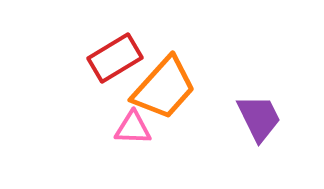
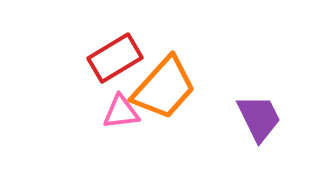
pink triangle: moved 12 px left, 16 px up; rotated 9 degrees counterclockwise
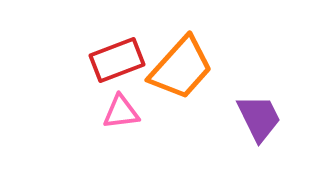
red rectangle: moved 2 px right, 2 px down; rotated 10 degrees clockwise
orange trapezoid: moved 17 px right, 20 px up
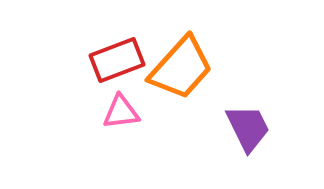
purple trapezoid: moved 11 px left, 10 px down
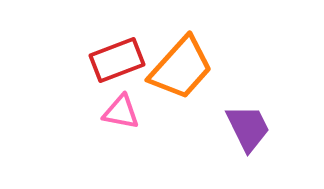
pink triangle: rotated 18 degrees clockwise
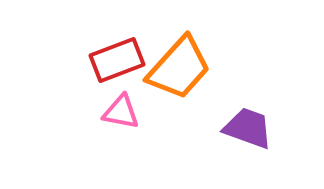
orange trapezoid: moved 2 px left
purple trapezoid: rotated 44 degrees counterclockwise
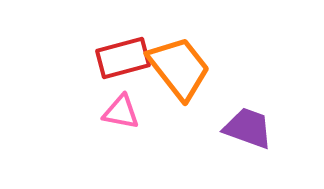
red rectangle: moved 6 px right, 2 px up; rotated 6 degrees clockwise
orange trapezoid: rotated 80 degrees counterclockwise
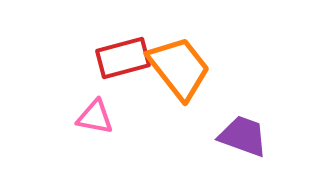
pink triangle: moved 26 px left, 5 px down
purple trapezoid: moved 5 px left, 8 px down
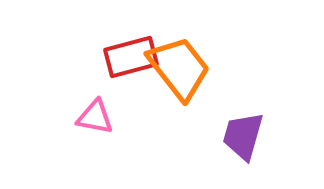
red rectangle: moved 8 px right, 1 px up
purple trapezoid: rotated 94 degrees counterclockwise
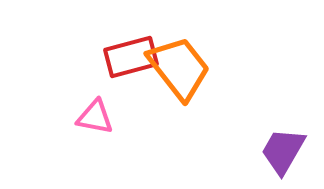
purple trapezoid: moved 40 px right, 15 px down; rotated 14 degrees clockwise
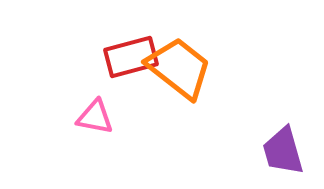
orange trapezoid: rotated 14 degrees counterclockwise
purple trapezoid: rotated 46 degrees counterclockwise
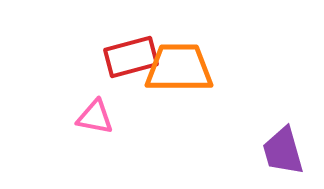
orange trapezoid: rotated 38 degrees counterclockwise
